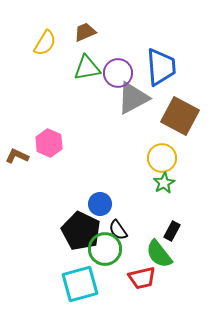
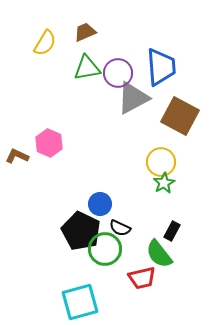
yellow circle: moved 1 px left, 4 px down
black semicircle: moved 2 px right, 2 px up; rotated 30 degrees counterclockwise
cyan square: moved 18 px down
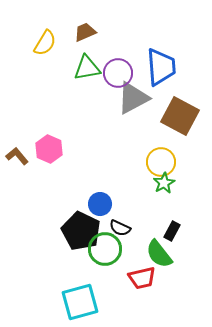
pink hexagon: moved 6 px down
brown L-shape: rotated 25 degrees clockwise
